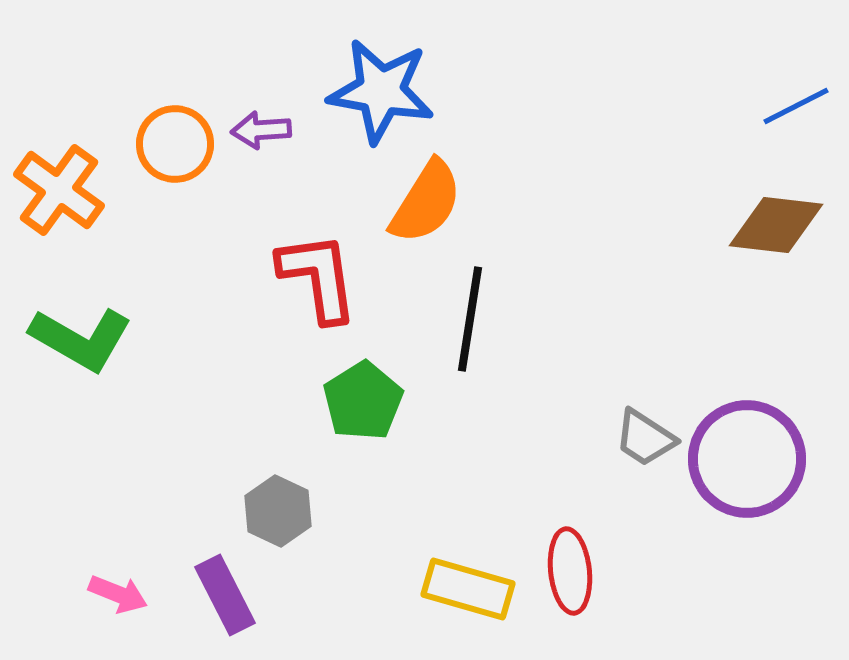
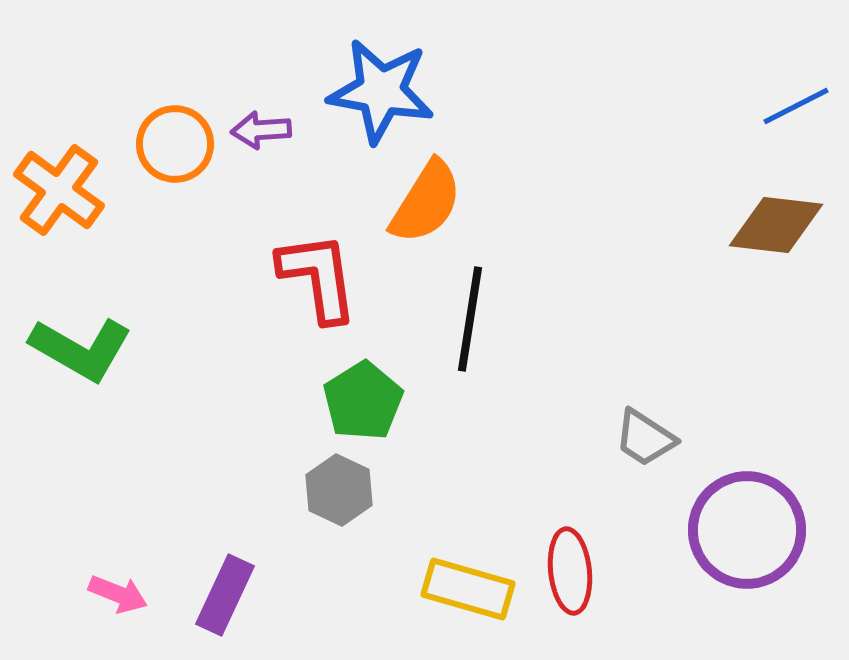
green L-shape: moved 10 px down
purple circle: moved 71 px down
gray hexagon: moved 61 px right, 21 px up
purple rectangle: rotated 52 degrees clockwise
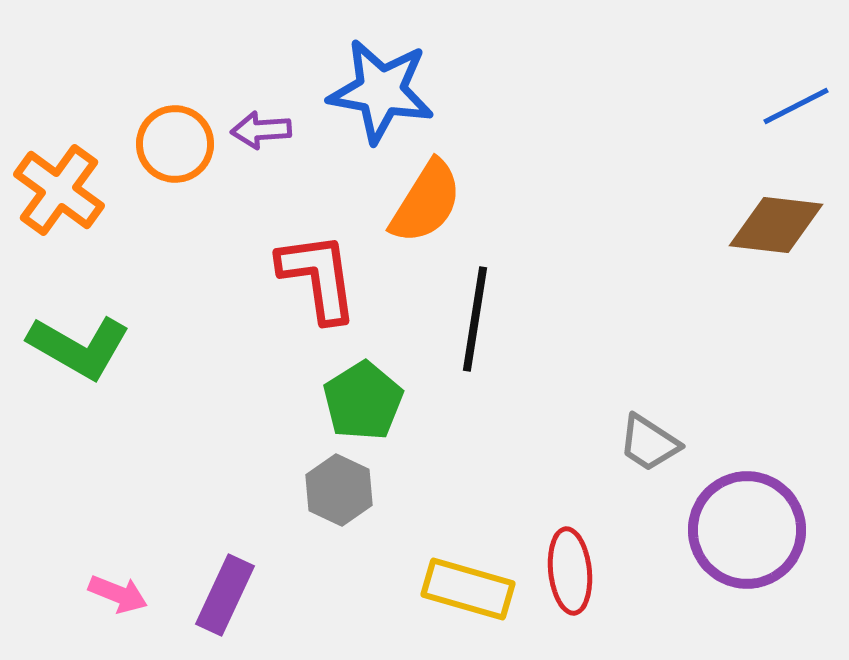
black line: moved 5 px right
green L-shape: moved 2 px left, 2 px up
gray trapezoid: moved 4 px right, 5 px down
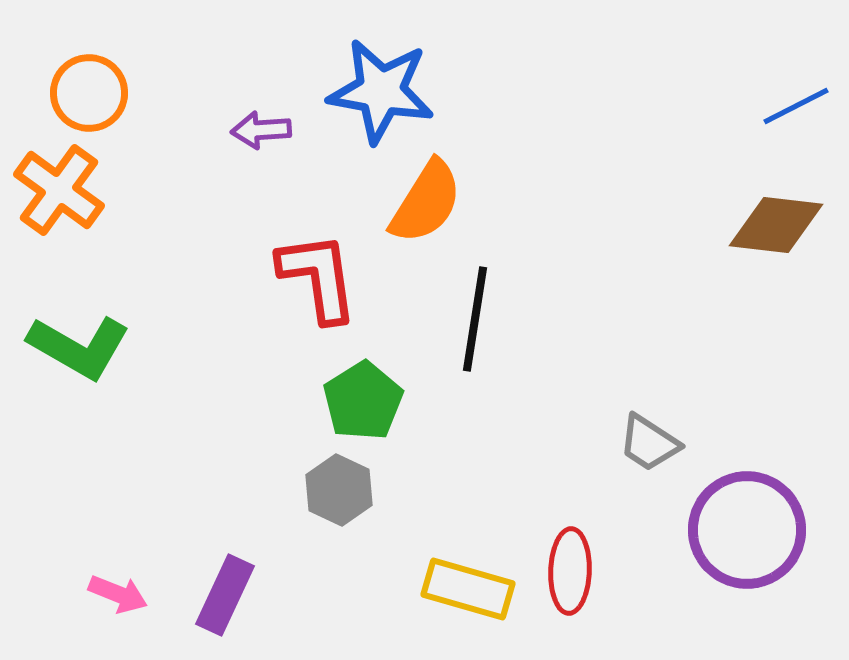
orange circle: moved 86 px left, 51 px up
red ellipse: rotated 8 degrees clockwise
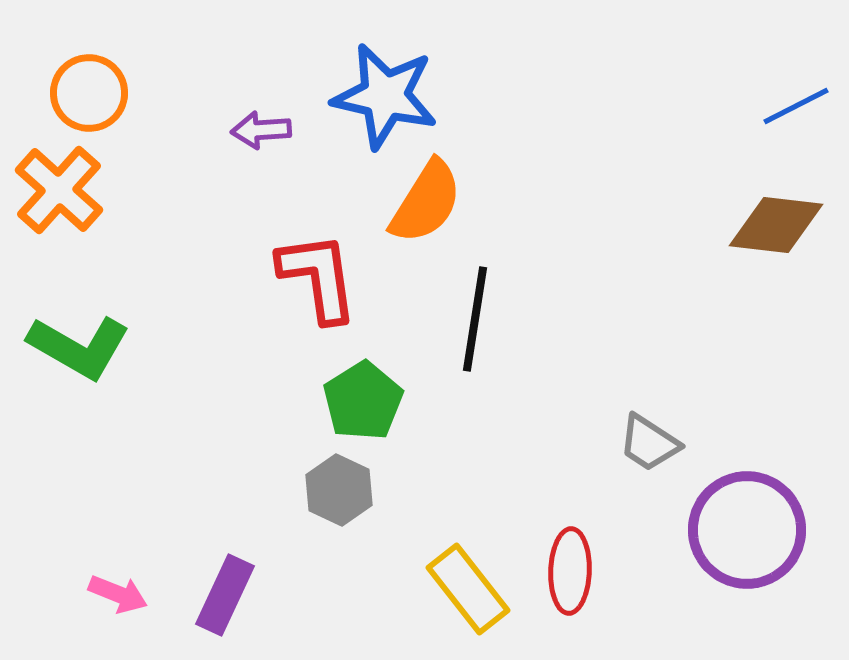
blue star: moved 4 px right, 5 px down; rotated 3 degrees clockwise
orange cross: rotated 6 degrees clockwise
yellow rectangle: rotated 36 degrees clockwise
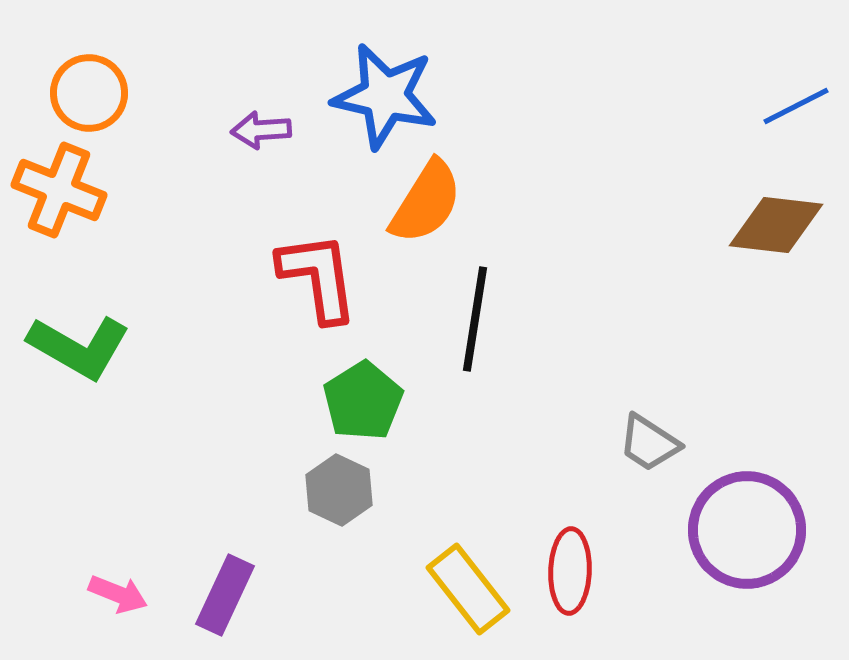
orange cross: rotated 20 degrees counterclockwise
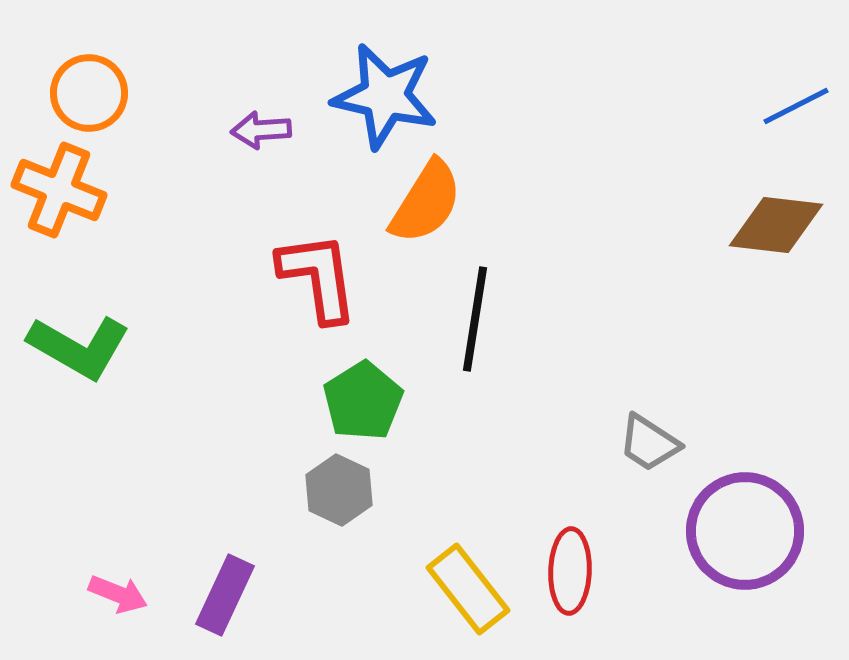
purple circle: moved 2 px left, 1 px down
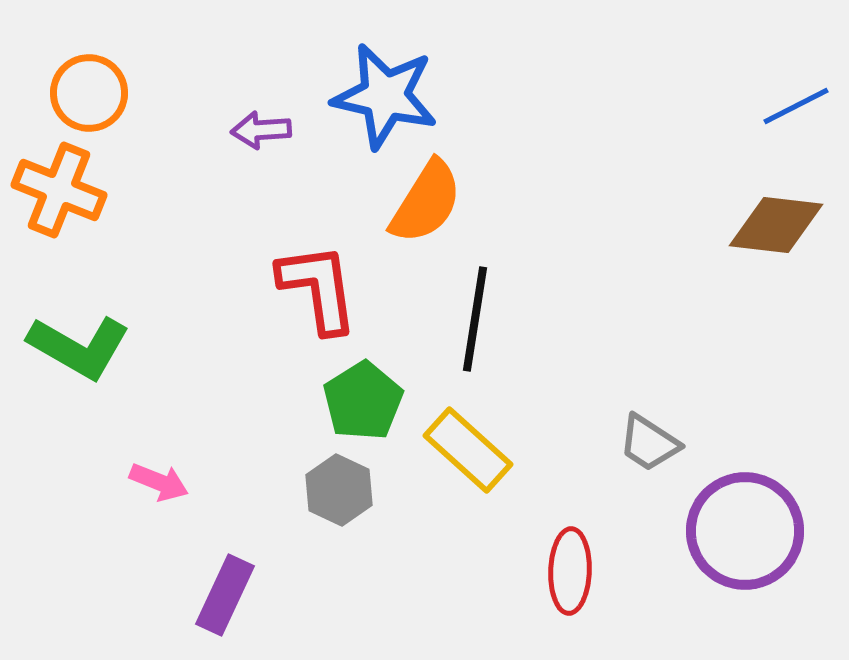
red L-shape: moved 11 px down
yellow rectangle: moved 139 px up; rotated 10 degrees counterclockwise
pink arrow: moved 41 px right, 112 px up
